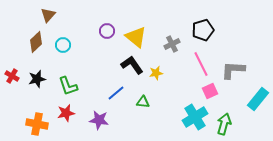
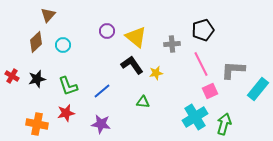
gray cross: rotated 21 degrees clockwise
blue line: moved 14 px left, 2 px up
cyan rectangle: moved 10 px up
purple star: moved 2 px right, 4 px down
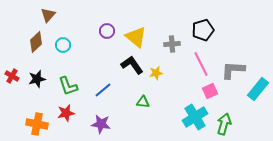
blue line: moved 1 px right, 1 px up
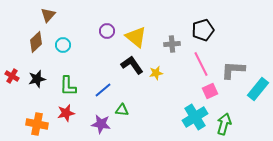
green L-shape: rotated 20 degrees clockwise
green triangle: moved 21 px left, 8 px down
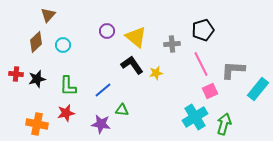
red cross: moved 4 px right, 2 px up; rotated 24 degrees counterclockwise
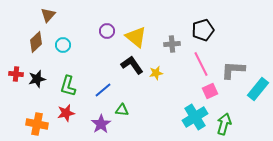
green L-shape: rotated 15 degrees clockwise
purple star: rotated 30 degrees clockwise
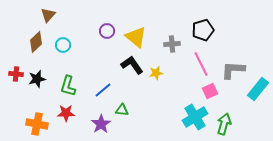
red star: rotated 12 degrees clockwise
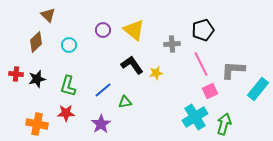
brown triangle: rotated 28 degrees counterclockwise
purple circle: moved 4 px left, 1 px up
yellow triangle: moved 2 px left, 7 px up
cyan circle: moved 6 px right
green triangle: moved 3 px right, 8 px up; rotated 16 degrees counterclockwise
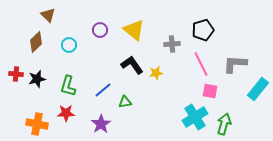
purple circle: moved 3 px left
gray L-shape: moved 2 px right, 6 px up
pink square: rotated 35 degrees clockwise
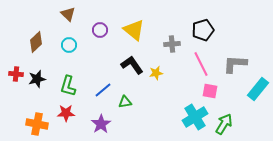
brown triangle: moved 20 px right, 1 px up
green arrow: rotated 15 degrees clockwise
